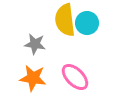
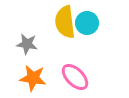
yellow semicircle: moved 2 px down
gray star: moved 8 px left
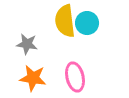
yellow semicircle: moved 1 px up
pink ellipse: rotated 32 degrees clockwise
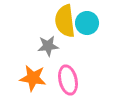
gray star: moved 21 px right, 2 px down; rotated 15 degrees counterclockwise
pink ellipse: moved 7 px left, 3 px down
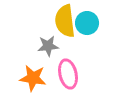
pink ellipse: moved 6 px up
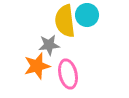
cyan circle: moved 8 px up
gray star: moved 1 px right, 1 px up
orange star: moved 4 px right, 12 px up; rotated 24 degrees counterclockwise
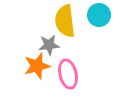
cyan circle: moved 12 px right
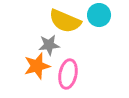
yellow semicircle: rotated 60 degrees counterclockwise
pink ellipse: rotated 24 degrees clockwise
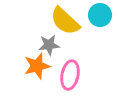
cyan circle: moved 1 px right
yellow semicircle: rotated 20 degrees clockwise
pink ellipse: moved 2 px right, 1 px down
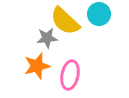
cyan circle: moved 1 px left, 1 px up
gray star: moved 2 px left, 7 px up
